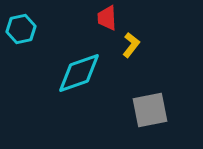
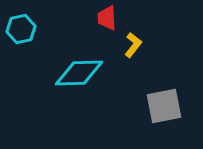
yellow L-shape: moved 2 px right
cyan diamond: rotated 18 degrees clockwise
gray square: moved 14 px right, 4 px up
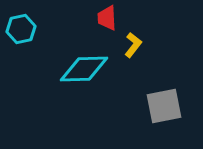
cyan diamond: moved 5 px right, 4 px up
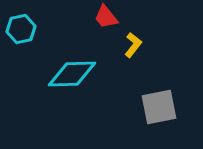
red trapezoid: moved 1 px left, 1 px up; rotated 36 degrees counterclockwise
cyan diamond: moved 12 px left, 5 px down
gray square: moved 5 px left, 1 px down
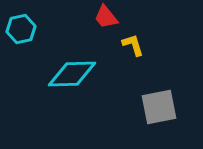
yellow L-shape: rotated 55 degrees counterclockwise
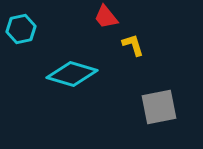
cyan diamond: rotated 18 degrees clockwise
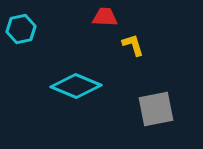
red trapezoid: moved 1 px left; rotated 132 degrees clockwise
cyan diamond: moved 4 px right, 12 px down; rotated 6 degrees clockwise
gray square: moved 3 px left, 2 px down
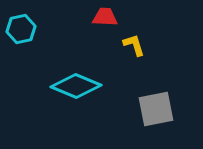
yellow L-shape: moved 1 px right
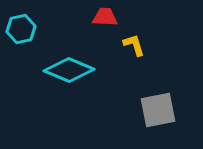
cyan diamond: moved 7 px left, 16 px up
gray square: moved 2 px right, 1 px down
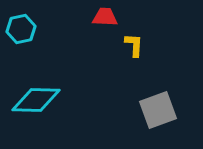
yellow L-shape: rotated 20 degrees clockwise
cyan diamond: moved 33 px left, 30 px down; rotated 21 degrees counterclockwise
gray square: rotated 9 degrees counterclockwise
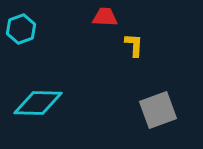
cyan hexagon: rotated 8 degrees counterclockwise
cyan diamond: moved 2 px right, 3 px down
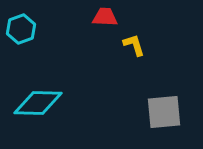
yellow L-shape: rotated 20 degrees counterclockwise
gray square: moved 6 px right, 2 px down; rotated 15 degrees clockwise
